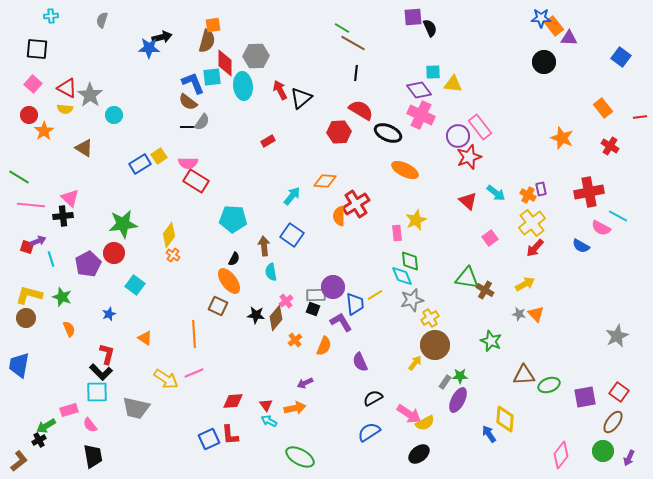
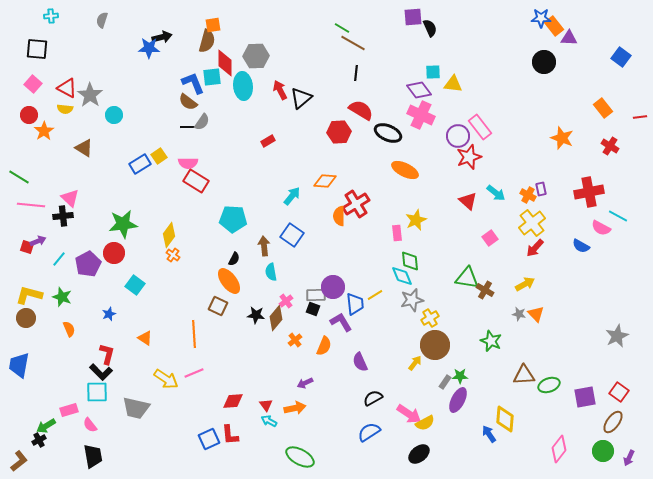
cyan line at (51, 259): moved 8 px right; rotated 56 degrees clockwise
pink diamond at (561, 455): moved 2 px left, 6 px up
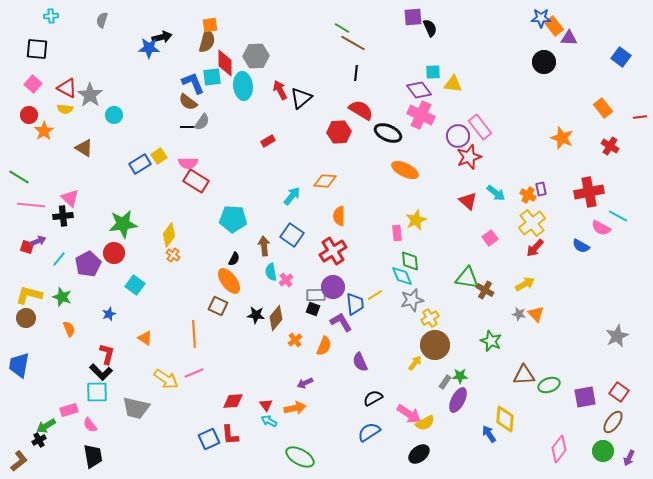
orange square at (213, 25): moved 3 px left
red cross at (356, 204): moved 23 px left, 47 px down
pink cross at (286, 301): moved 21 px up
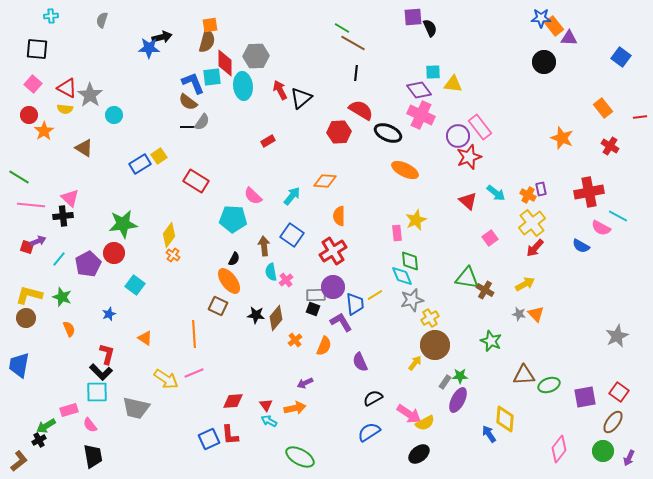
pink semicircle at (188, 163): moved 65 px right, 33 px down; rotated 42 degrees clockwise
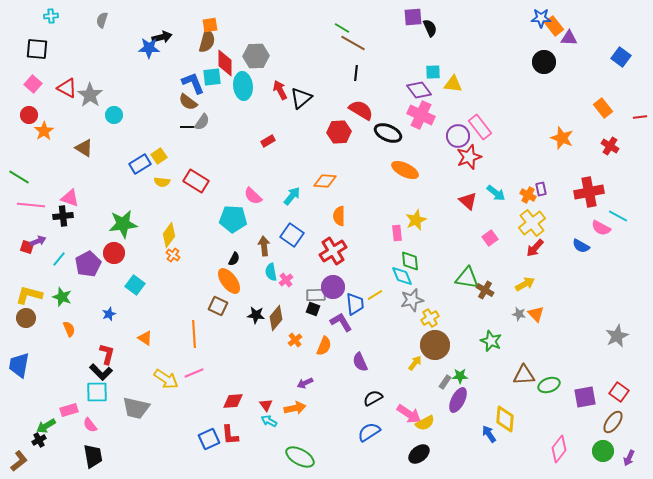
yellow semicircle at (65, 109): moved 97 px right, 73 px down
pink triangle at (70, 198): rotated 24 degrees counterclockwise
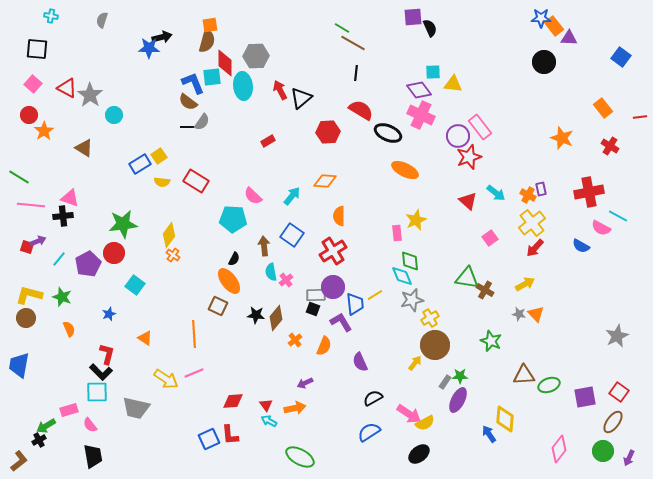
cyan cross at (51, 16): rotated 16 degrees clockwise
red hexagon at (339, 132): moved 11 px left
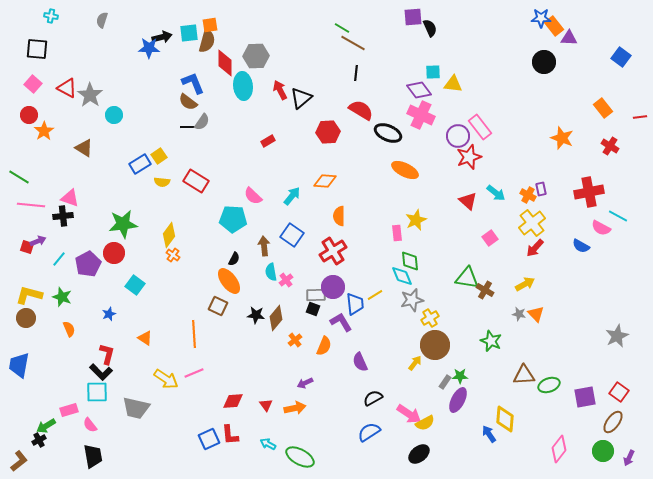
cyan square at (212, 77): moved 23 px left, 44 px up
cyan arrow at (269, 421): moved 1 px left, 23 px down
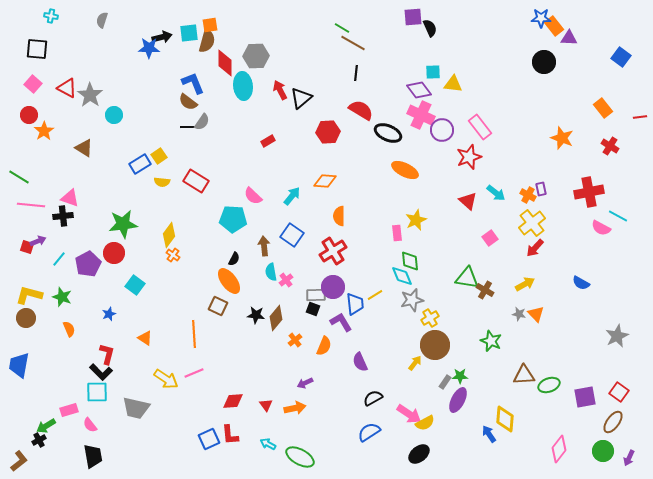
purple circle at (458, 136): moved 16 px left, 6 px up
blue semicircle at (581, 246): moved 37 px down
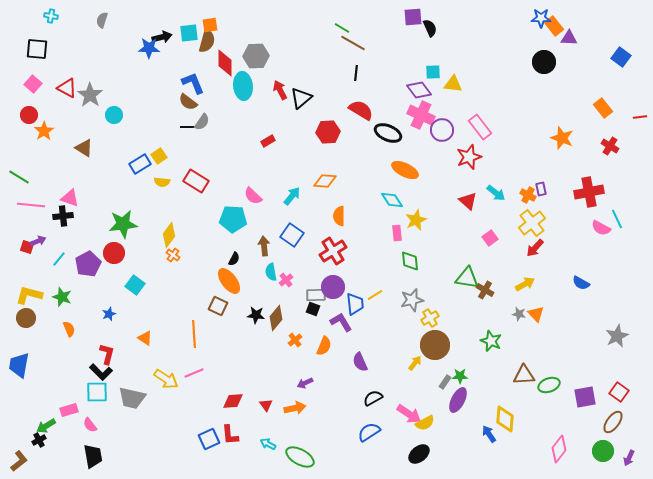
cyan line at (618, 216): moved 1 px left, 3 px down; rotated 36 degrees clockwise
cyan diamond at (402, 276): moved 10 px left, 76 px up; rotated 10 degrees counterclockwise
gray trapezoid at (136, 408): moved 4 px left, 10 px up
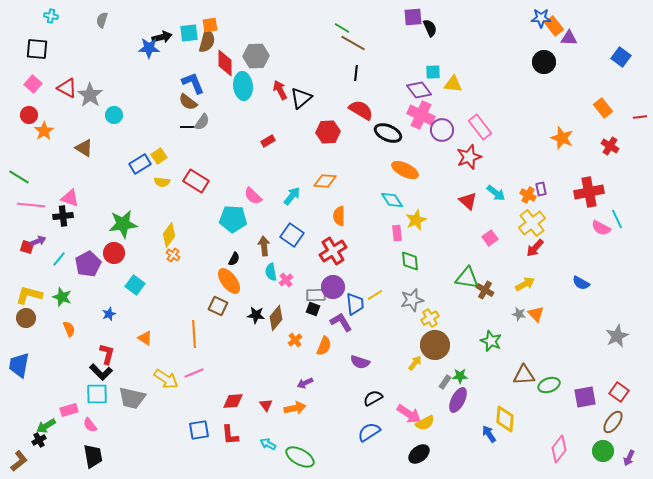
purple semicircle at (360, 362): rotated 48 degrees counterclockwise
cyan square at (97, 392): moved 2 px down
blue square at (209, 439): moved 10 px left, 9 px up; rotated 15 degrees clockwise
